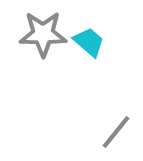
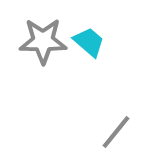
gray star: moved 7 px down
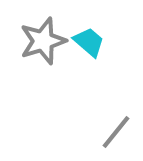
gray star: rotated 18 degrees counterclockwise
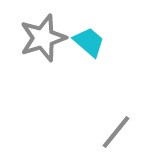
gray star: moved 3 px up
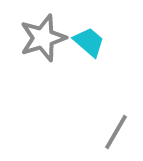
gray line: rotated 9 degrees counterclockwise
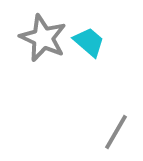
gray star: rotated 30 degrees counterclockwise
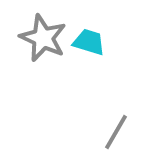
cyan trapezoid: rotated 24 degrees counterclockwise
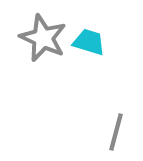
gray line: rotated 15 degrees counterclockwise
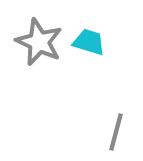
gray star: moved 4 px left, 4 px down
